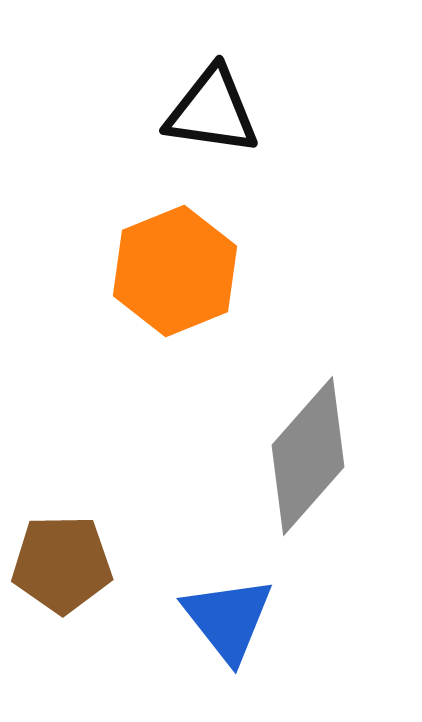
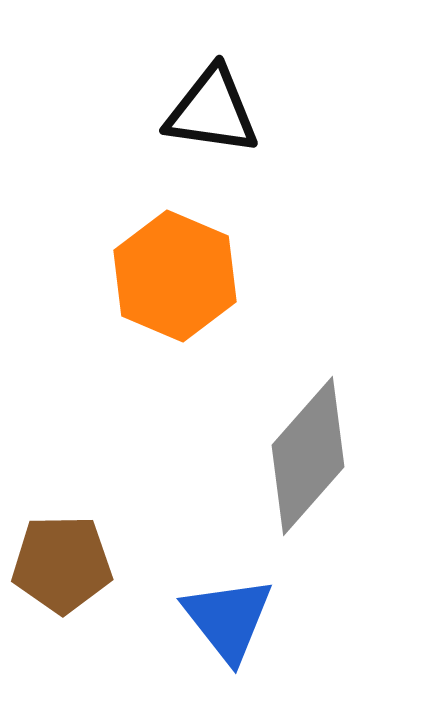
orange hexagon: moved 5 px down; rotated 15 degrees counterclockwise
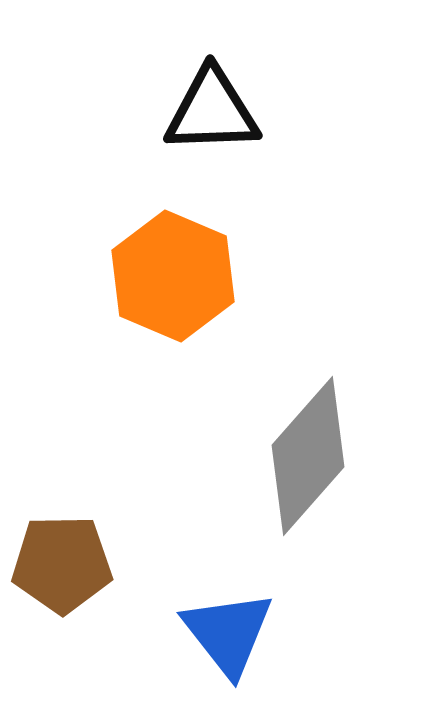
black triangle: rotated 10 degrees counterclockwise
orange hexagon: moved 2 px left
blue triangle: moved 14 px down
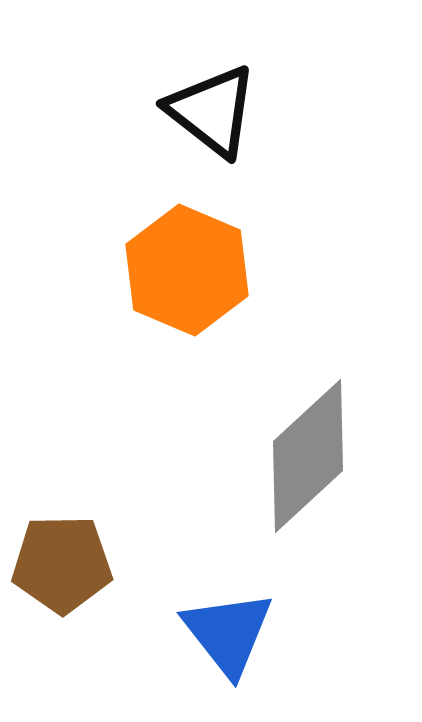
black triangle: rotated 40 degrees clockwise
orange hexagon: moved 14 px right, 6 px up
gray diamond: rotated 6 degrees clockwise
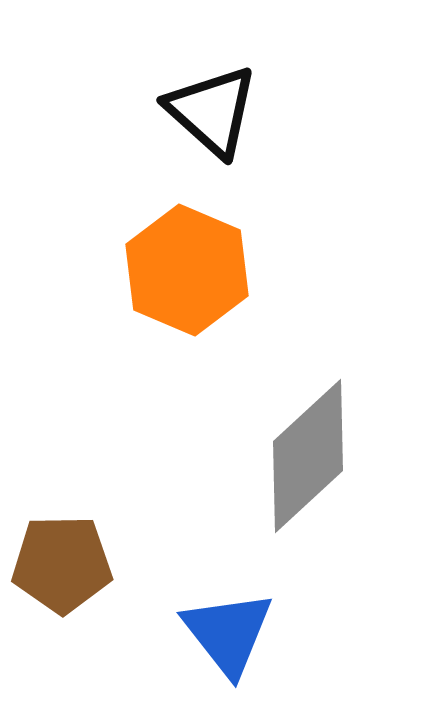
black triangle: rotated 4 degrees clockwise
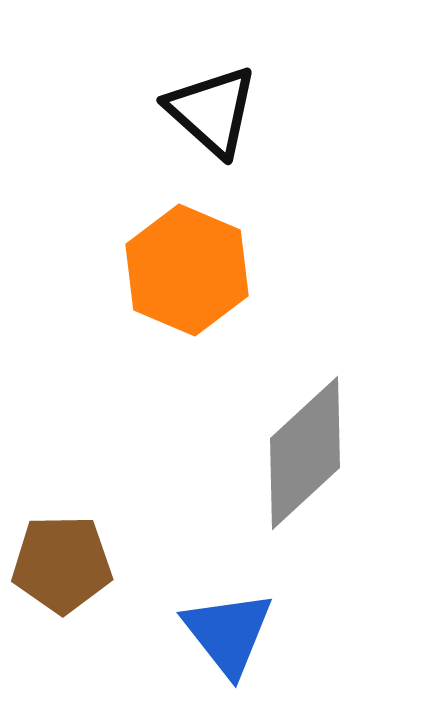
gray diamond: moved 3 px left, 3 px up
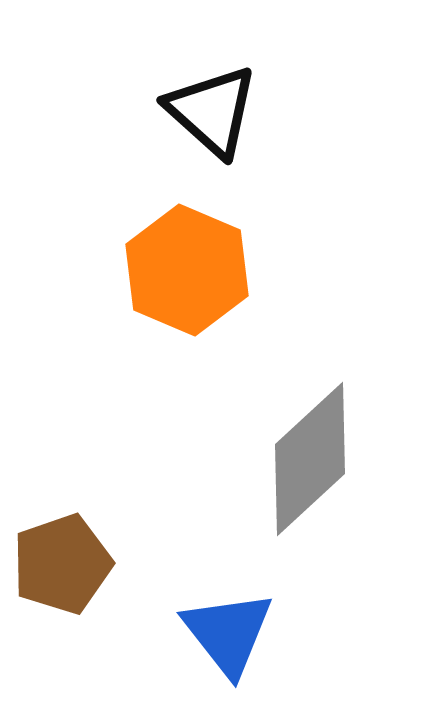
gray diamond: moved 5 px right, 6 px down
brown pentagon: rotated 18 degrees counterclockwise
